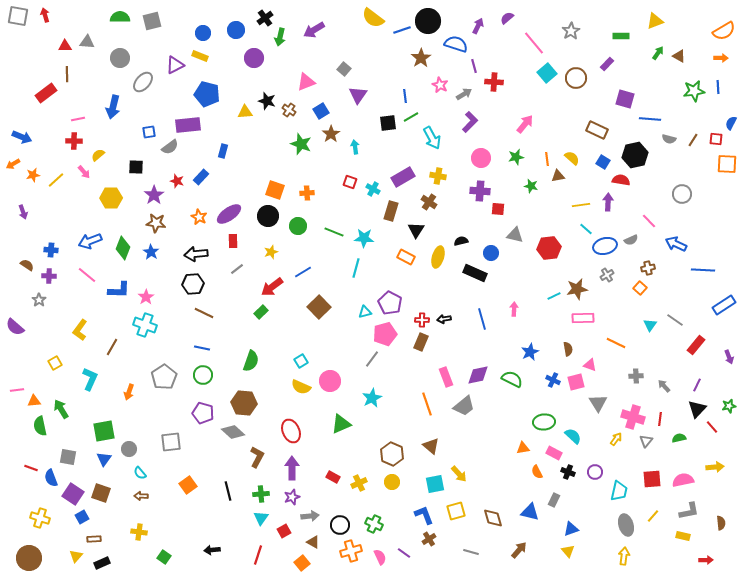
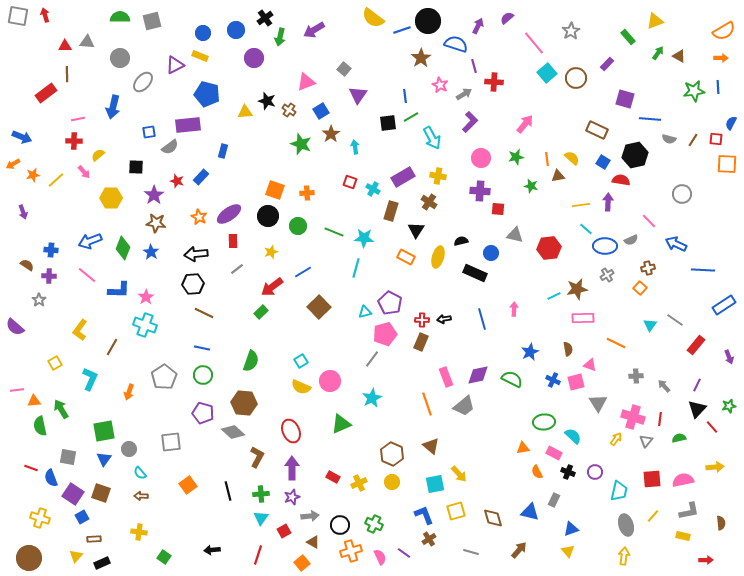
green rectangle at (621, 36): moved 7 px right, 1 px down; rotated 49 degrees clockwise
blue ellipse at (605, 246): rotated 15 degrees clockwise
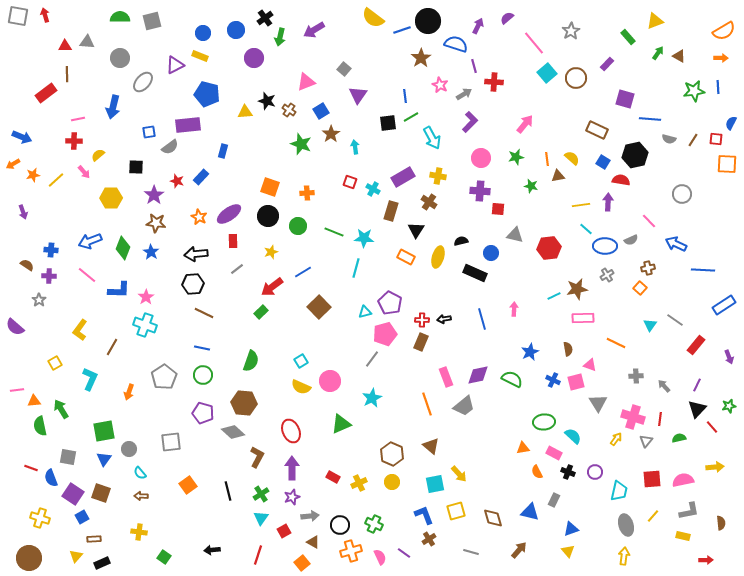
orange square at (275, 190): moved 5 px left, 3 px up
green cross at (261, 494): rotated 28 degrees counterclockwise
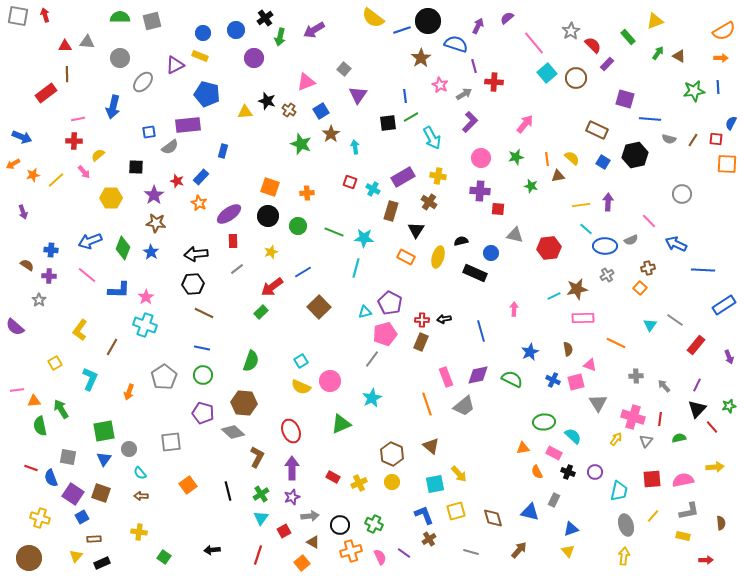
red semicircle at (621, 180): moved 28 px left, 135 px up; rotated 36 degrees clockwise
orange star at (199, 217): moved 14 px up
blue line at (482, 319): moved 1 px left, 12 px down
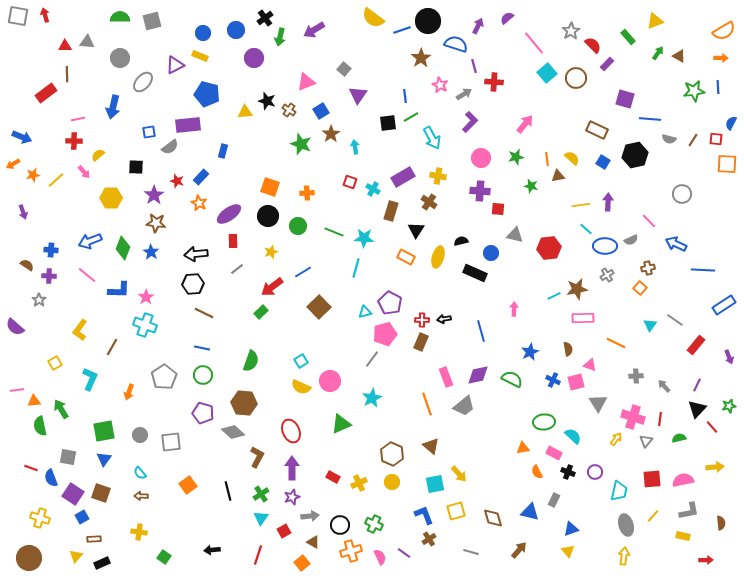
gray circle at (129, 449): moved 11 px right, 14 px up
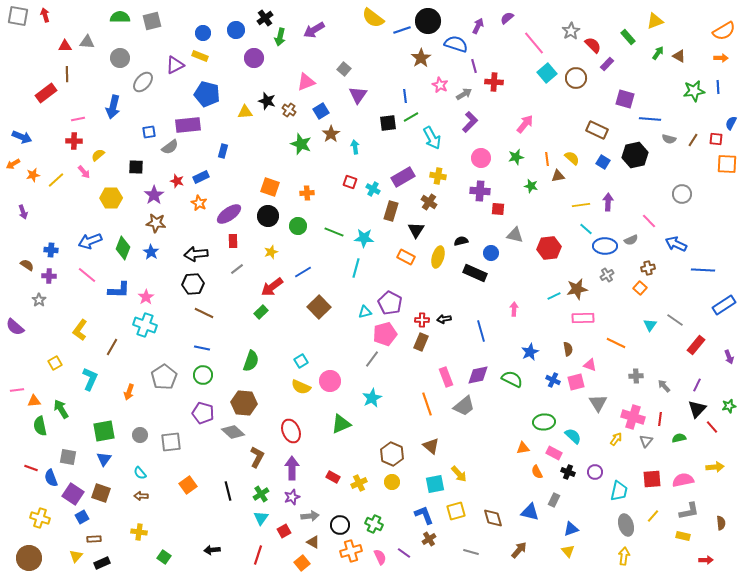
blue rectangle at (201, 177): rotated 21 degrees clockwise
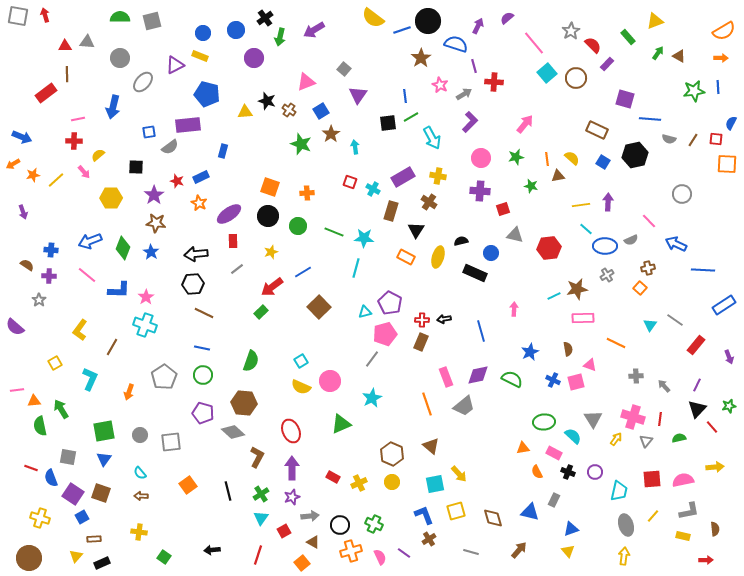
red square at (498, 209): moved 5 px right; rotated 24 degrees counterclockwise
gray triangle at (598, 403): moved 5 px left, 16 px down
brown semicircle at (721, 523): moved 6 px left, 6 px down
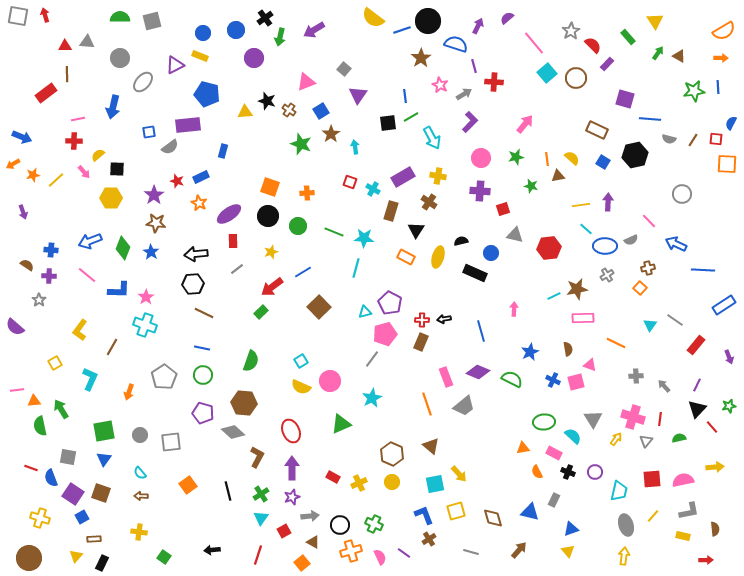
yellow triangle at (655, 21): rotated 42 degrees counterclockwise
black square at (136, 167): moved 19 px left, 2 px down
purple diamond at (478, 375): moved 3 px up; rotated 35 degrees clockwise
black rectangle at (102, 563): rotated 42 degrees counterclockwise
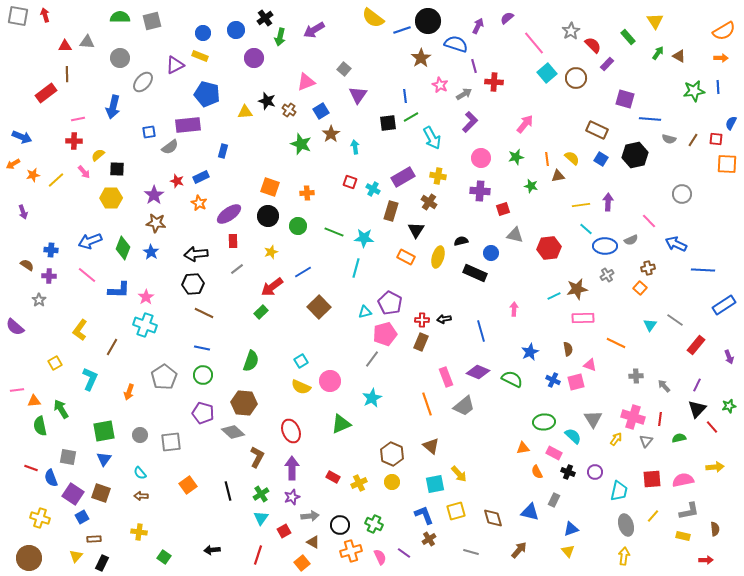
blue square at (603, 162): moved 2 px left, 3 px up
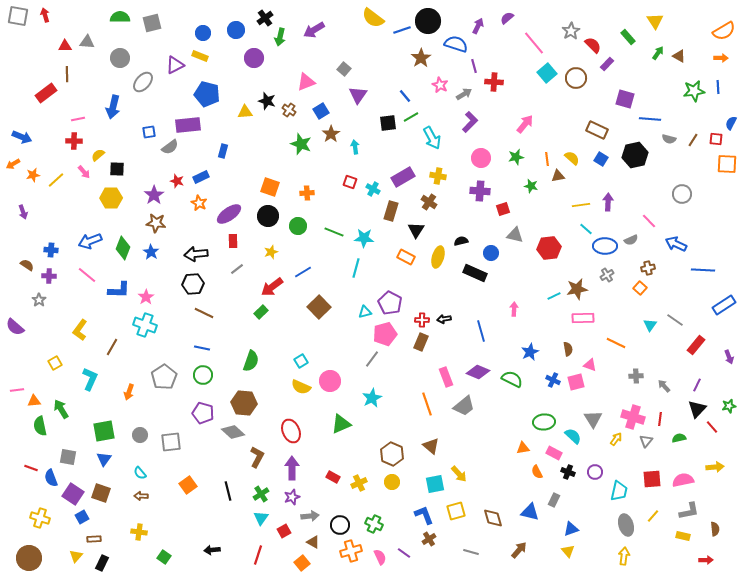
gray square at (152, 21): moved 2 px down
blue line at (405, 96): rotated 32 degrees counterclockwise
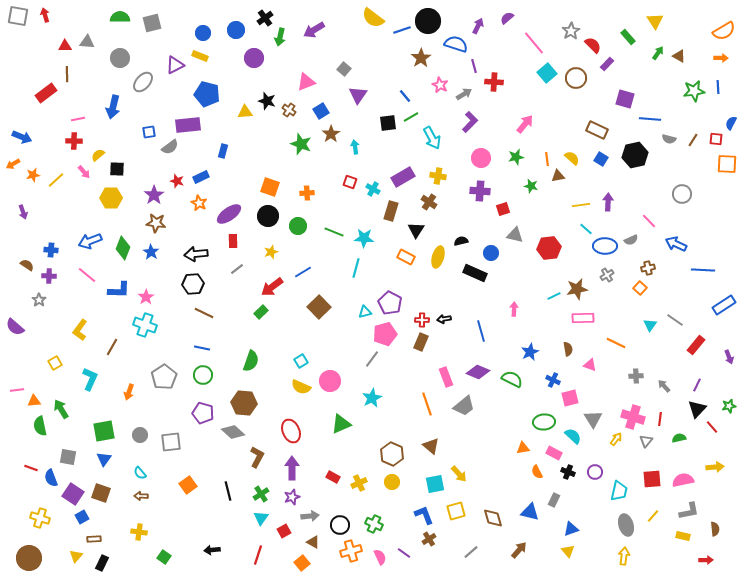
pink square at (576, 382): moved 6 px left, 16 px down
gray line at (471, 552): rotated 56 degrees counterclockwise
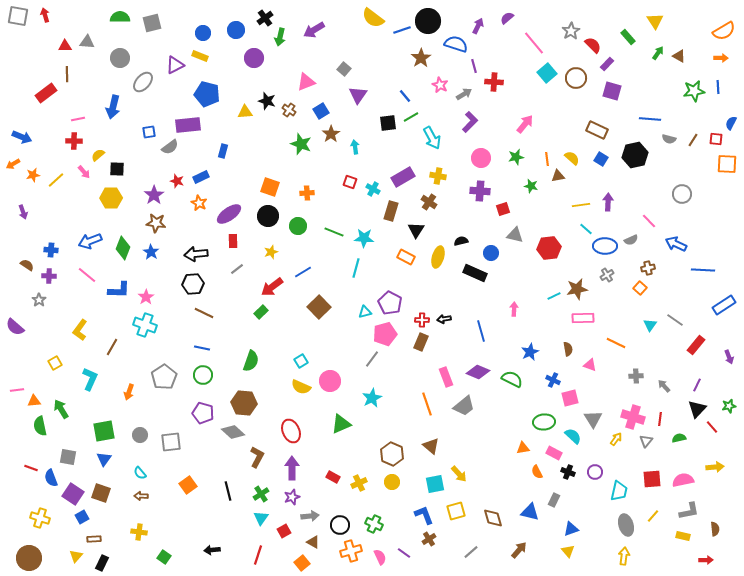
purple square at (625, 99): moved 13 px left, 8 px up
